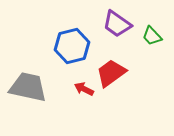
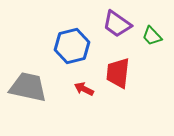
red trapezoid: moved 7 px right; rotated 48 degrees counterclockwise
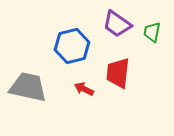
green trapezoid: moved 4 px up; rotated 55 degrees clockwise
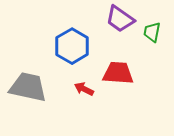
purple trapezoid: moved 3 px right, 5 px up
blue hexagon: rotated 16 degrees counterclockwise
red trapezoid: rotated 88 degrees clockwise
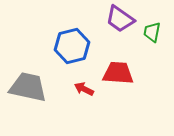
blue hexagon: rotated 16 degrees clockwise
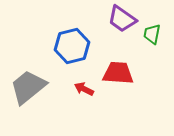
purple trapezoid: moved 2 px right
green trapezoid: moved 2 px down
gray trapezoid: rotated 51 degrees counterclockwise
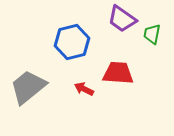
blue hexagon: moved 4 px up
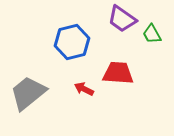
green trapezoid: rotated 40 degrees counterclockwise
gray trapezoid: moved 6 px down
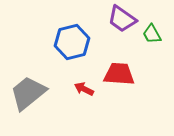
red trapezoid: moved 1 px right, 1 px down
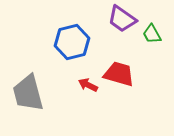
red trapezoid: rotated 12 degrees clockwise
red arrow: moved 4 px right, 4 px up
gray trapezoid: rotated 66 degrees counterclockwise
